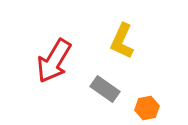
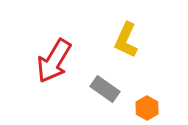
yellow L-shape: moved 4 px right, 1 px up
orange hexagon: rotated 20 degrees counterclockwise
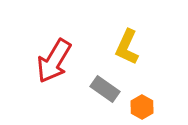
yellow L-shape: moved 1 px right, 7 px down
orange hexagon: moved 5 px left, 1 px up
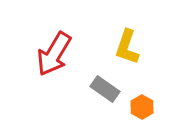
yellow L-shape: rotated 6 degrees counterclockwise
red arrow: moved 7 px up
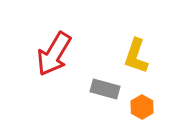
yellow L-shape: moved 9 px right, 9 px down
gray rectangle: rotated 20 degrees counterclockwise
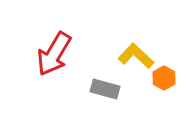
yellow L-shape: rotated 114 degrees clockwise
orange hexagon: moved 22 px right, 29 px up
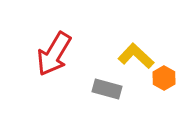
gray rectangle: moved 2 px right
